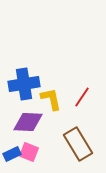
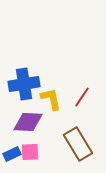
pink square: moved 1 px right; rotated 24 degrees counterclockwise
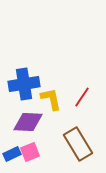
pink square: rotated 18 degrees counterclockwise
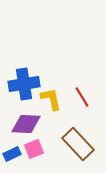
red line: rotated 65 degrees counterclockwise
purple diamond: moved 2 px left, 2 px down
brown rectangle: rotated 12 degrees counterclockwise
pink square: moved 4 px right, 3 px up
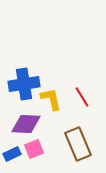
brown rectangle: rotated 20 degrees clockwise
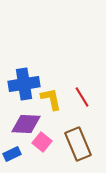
pink square: moved 8 px right, 7 px up; rotated 30 degrees counterclockwise
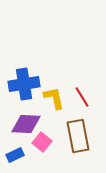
yellow L-shape: moved 3 px right, 1 px up
brown rectangle: moved 8 px up; rotated 12 degrees clockwise
blue rectangle: moved 3 px right, 1 px down
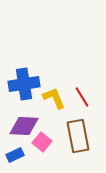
yellow L-shape: rotated 10 degrees counterclockwise
purple diamond: moved 2 px left, 2 px down
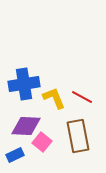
red line: rotated 30 degrees counterclockwise
purple diamond: moved 2 px right
